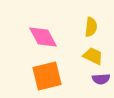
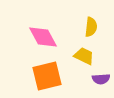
yellow trapezoid: moved 9 px left
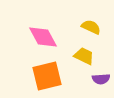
yellow semicircle: rotated 72 degrees counterclockwise
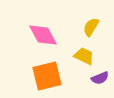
yellow semicircle: rotated 84 degrees counterclockwise
pink diamond: moved 2 px up
purple semicircle: moved 1 px left, 1 px up; rotated 18 degrees counterclockwise
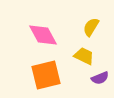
orange square: moved 1 px left, 1 px up
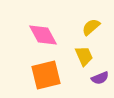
yellow semicircle: rotated 18 degrees clockwise
yellow trapezoid: rotated 40 degrees clockwise
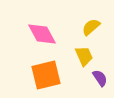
pink diamond: moved 1 px left, 1 px up
purple semicircle: rotated 102 degrees counterclockwise
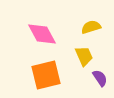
yellow semicircle: rotated 24 degrees clockwise
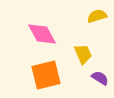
yellow semicircle: moved 6 px right, 11 px up
yellow trapezoid: moved 1 px left, 2 px up
purple semicircle: rotated 24 degrees counterclockwise
